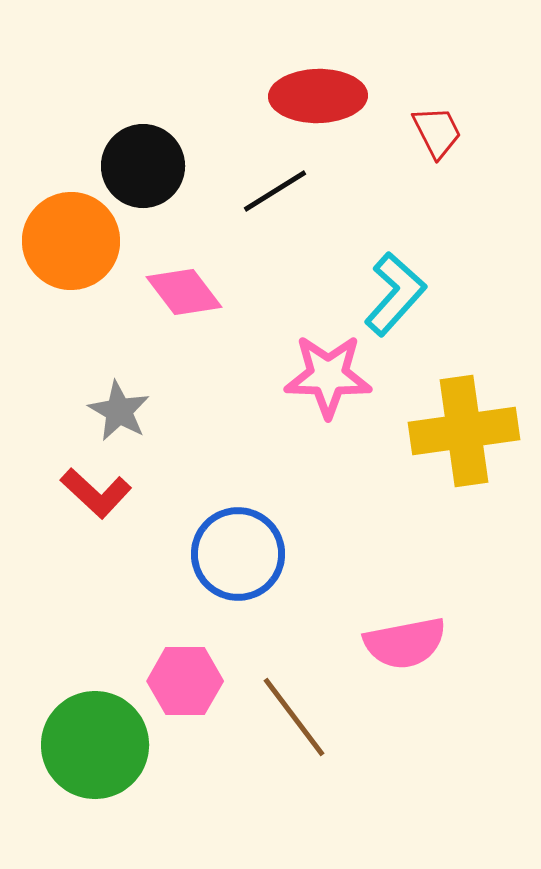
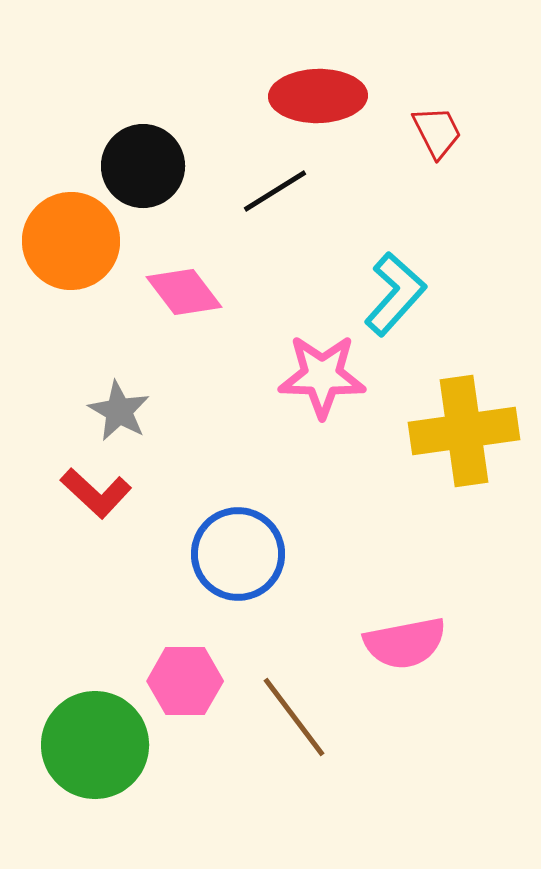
pink star: moved 6 px left
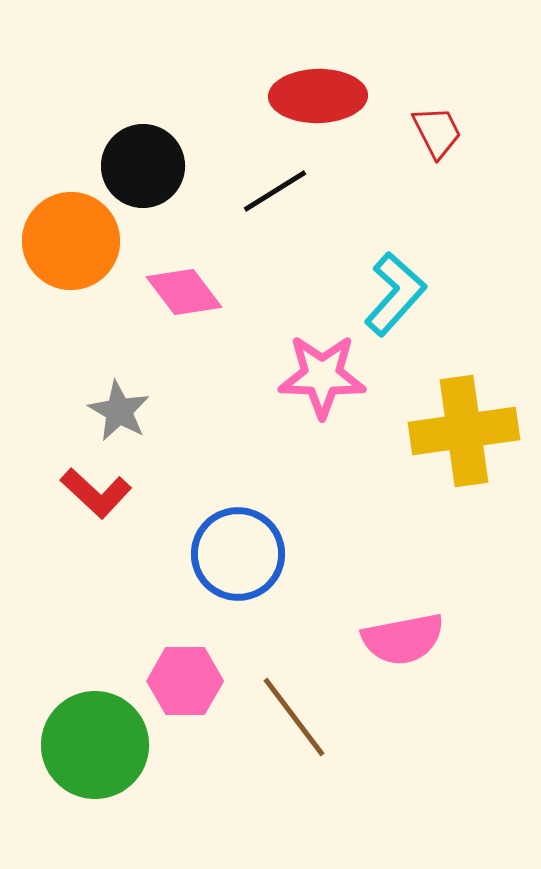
pink semicircle: moved 2 px left, 4 px up
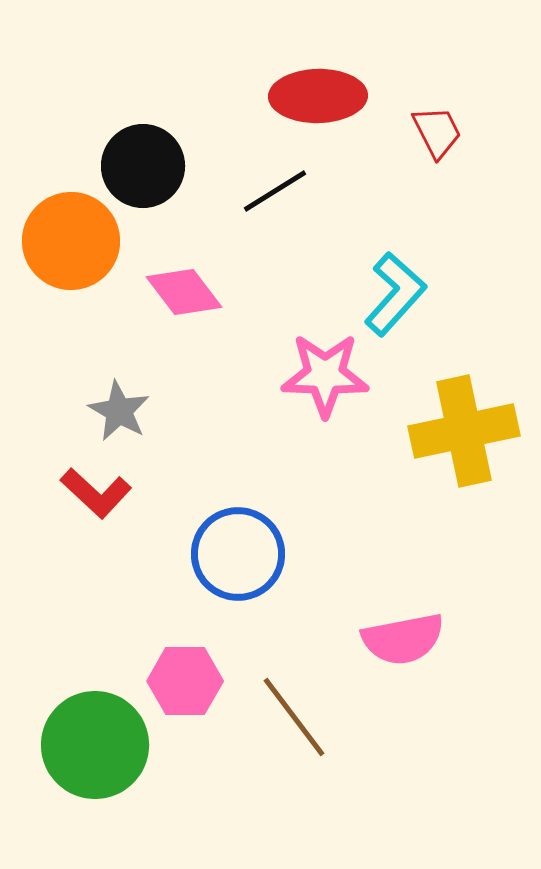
pink star: moved 3 px right, 1 px up
yellow cross: rotated 4 degrees counterclockwise
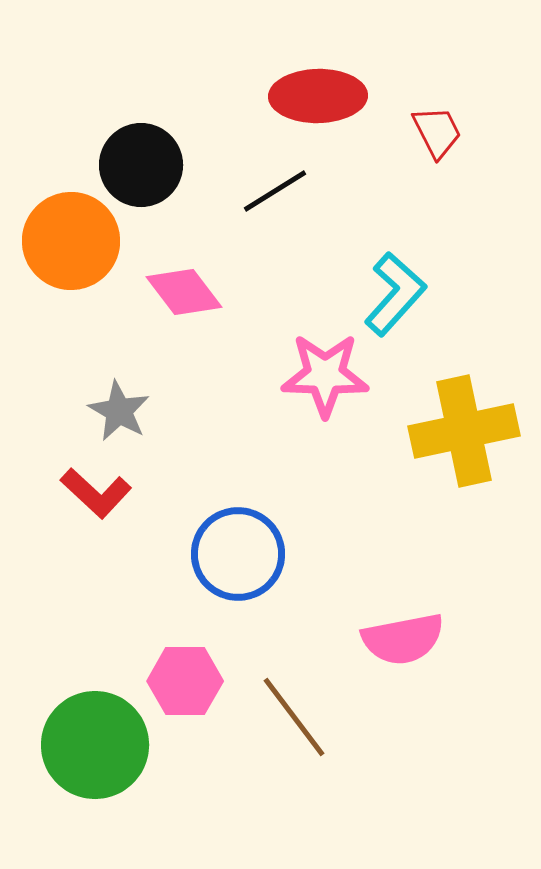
black circle: moved 2 px left, 1 px up
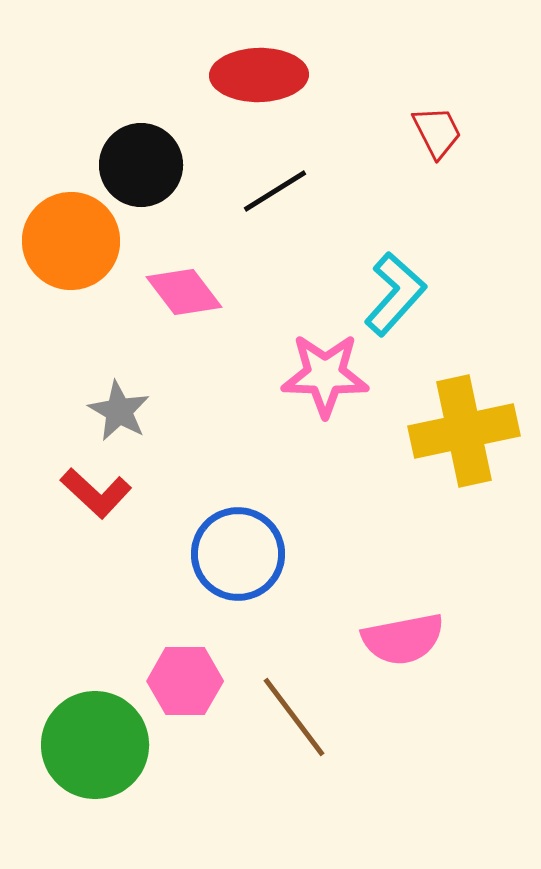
red ellipse: moved 59 px left, 21 px up
